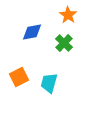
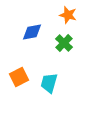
orange star: rotated 18 degrees counterclockwise
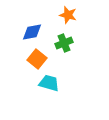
green cross: rotated 24 degrees clockwise
orange square: moved 18 px right, 18 px up; rotated 24 degrees counterclockwise
cyan trapezoid: rotated 90 degrees clockwise
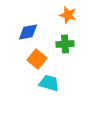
blue diamond: moved 4 px left
green cross: moved 1 px right, 1 px down; rotated 18 degrees clockwise
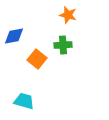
blue diamond: moved 14 px left, 4 px down
green cross: moved 2 px left, 1 px down
cyan trapezoid: moved 25 px left, 18 px down
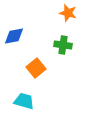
orange star: moved 2 px up
green cross: rotated 12 degrees clockwise
orange square: moved 1 px left, 9 px down; rotated 12 degrees clockwise
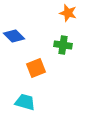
blue diamond: rotated 55 degrees clockwise
orange square: rotated 18 degrees clockwise
cyan trapezoid: moved 1 px right, 1 px down
